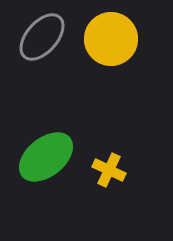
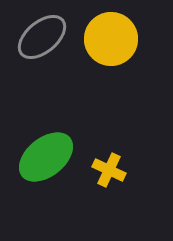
gray ellipse: rotated 9 degrees clockwise
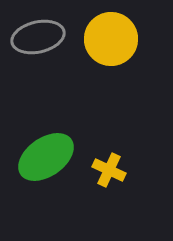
gray ellipse: moved 4 px left; rotated 27 degrees clockwise
green ellipse: rotated 4 degrees clockwise
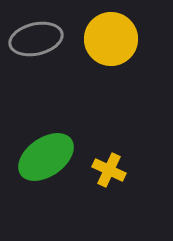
gray ellipse: moved 2 px left, 2 px down
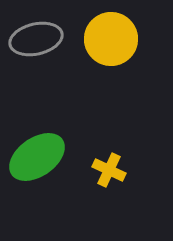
green ellipse: moved 9 px left
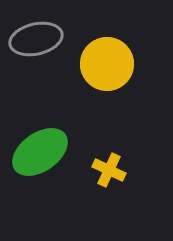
yellow circle: moved 4 px left, 25 px down
green ellipse: moved 3 px right, 5 px up
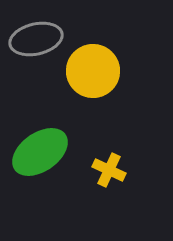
yellow circle: moved 14 px left, 7 px down
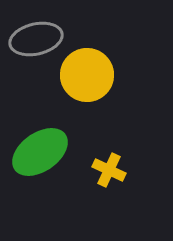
yellow circle: moved 6 px left, 4 px down
